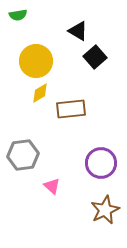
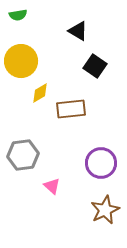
black square: moved 9 px down; rotated 15 degrees counterclockwise
yellow circle: moved 15 px left
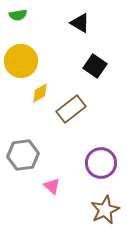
black triangle: moved 2 px right, 8 px up
brown rectangle: rotated 32 degrees counterclockwise
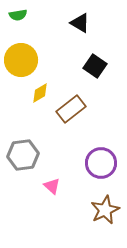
yellow circle: moved 1 px up
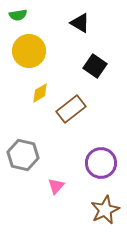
yellow circle: moved 8 px right, 9 px up
gray hexagon: rotated 20 degrees clockwise
pink triangle: moved 4 px right; rotated 30 degrees clockwise
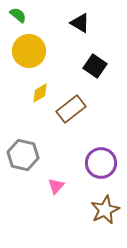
green semicircle: rotated 132 degrees counterclockwise
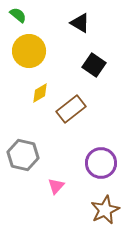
black square: moved 1 px left, 1 px up
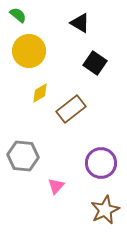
black square: moved 1 px right, 2 px up
gray hexagon: moved 1 px down; rotated 8 degrees counterclockwise
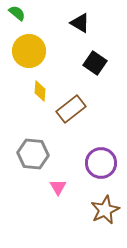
green semicircle: moved 1 px left, 2 px up
yellow diamond: moved 2 px up; rotated 55 degrees counterclockwise
gray hexagon: moved 10 px right, 2 px up
pink triangle: moved 2 px right, 1 px down; rotated 12 degrees counterclockwise
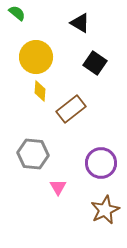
yellow circle: moved 7 px right, 6 px down
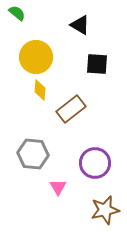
black triangle: moved 2 px down
black square: moved 2 px right, 1 px down; rotated 30 degrees counterclockwise
yellow diamond: moved 1 px up
purple circle: moved 6 px left
brown star: rotated 12 degrees clockwise
